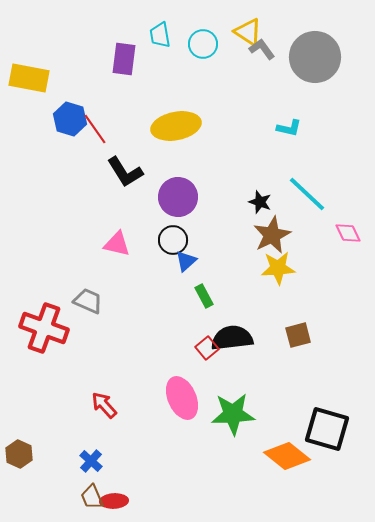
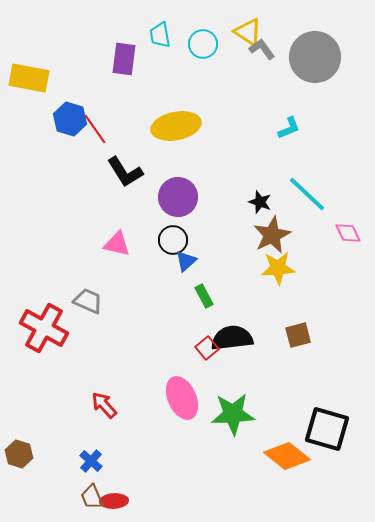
cyan L-shape: rotated 35 degrees counterclockwise
red cross: rotated 9 degrees clockwise
brown hexagon: rotated 8 degrees counterclockwise
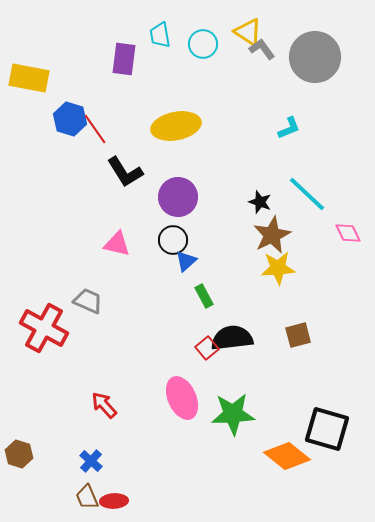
brown trapezoid: moved 5 px left
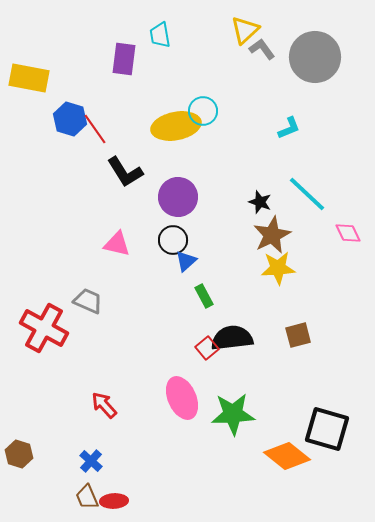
yellow triangle: moved 3 px left, 2 px up; rotated 44 degrees clockwise
cyan circle: moved 67 px down
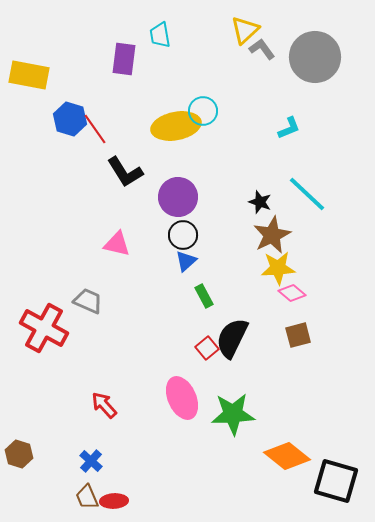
yellow rectangle: moved 3 px up
pink diamond: moved 56 px left, 60 px down; rotated 24 degrees counterclockwise
black circle: moved 10 px right, 5 px up
black semicircle: rotated 57 degrees counterclockwise
black square: moved 9 px right, 52 px down
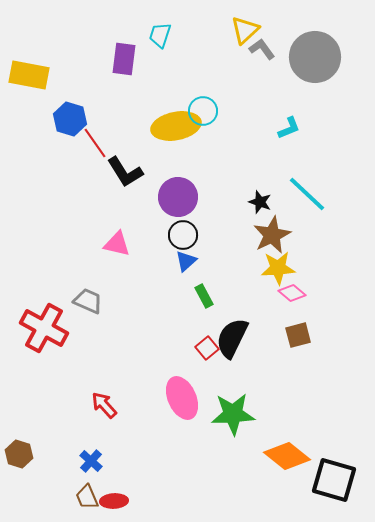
cyan trapezoid: rotated 28 degrees clockwise
red line: moved 14 px down
black square: moved 2 px left, 1 px up
